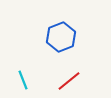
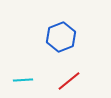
cyan line: rotated 72 degrees counterclockwise
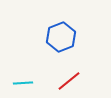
cyan line: moved 3 px down
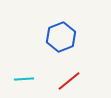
cyan line: moved 1 px right, 4 px up
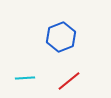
cyan line: moved 1 px right, 1 px up
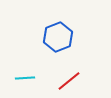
blue hexagon: moved 3 px left
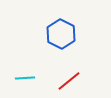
blue hexagon: moved 3 px right, 3 px up; rotated 12 degrees counterclockwise
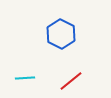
red line: moved 2 px right
